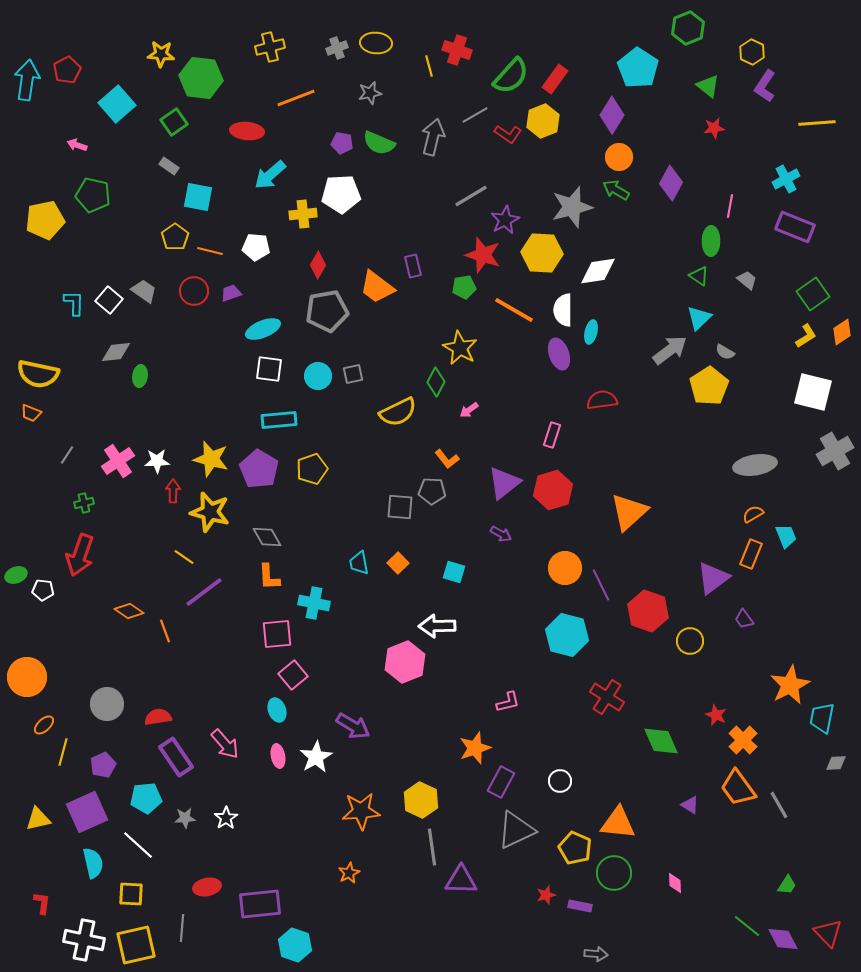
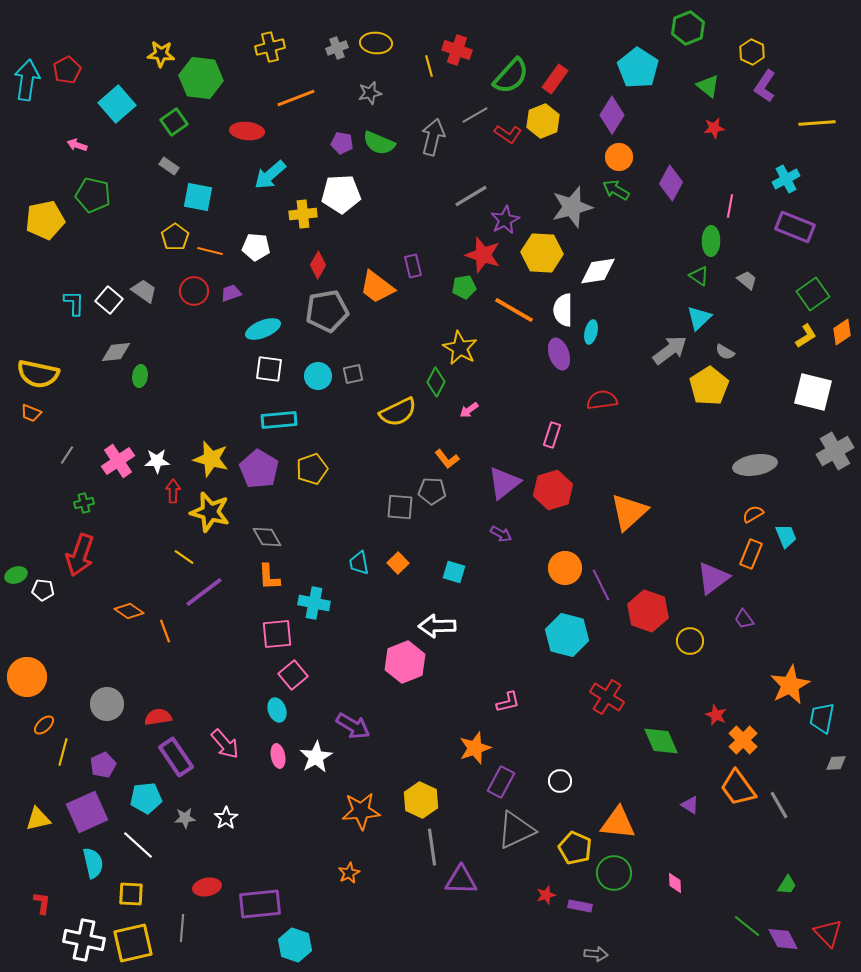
yellow square at (136, 945): moved 3 px left, 2 px up
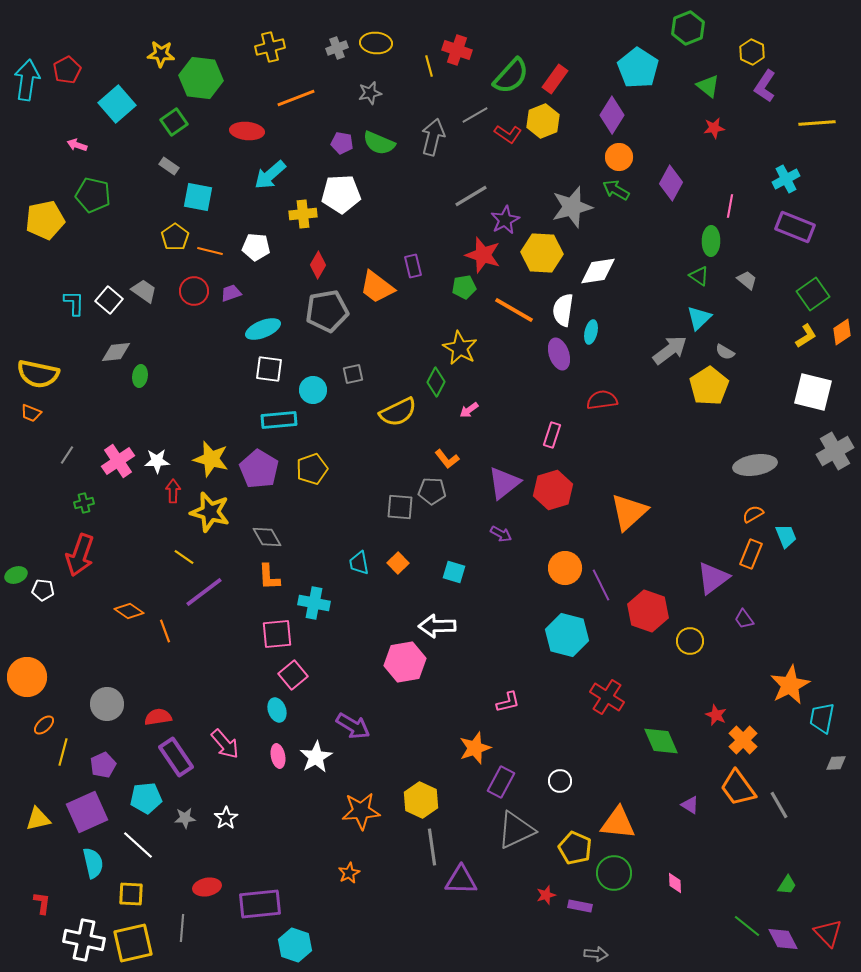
white semicircle at (563, 310): rotated 8 degrees clockwise
cyan circle at (318, 376): moved 5 px left, 14 px down
pink hexagon at (405, 662): rotated 12 degrees clockwise
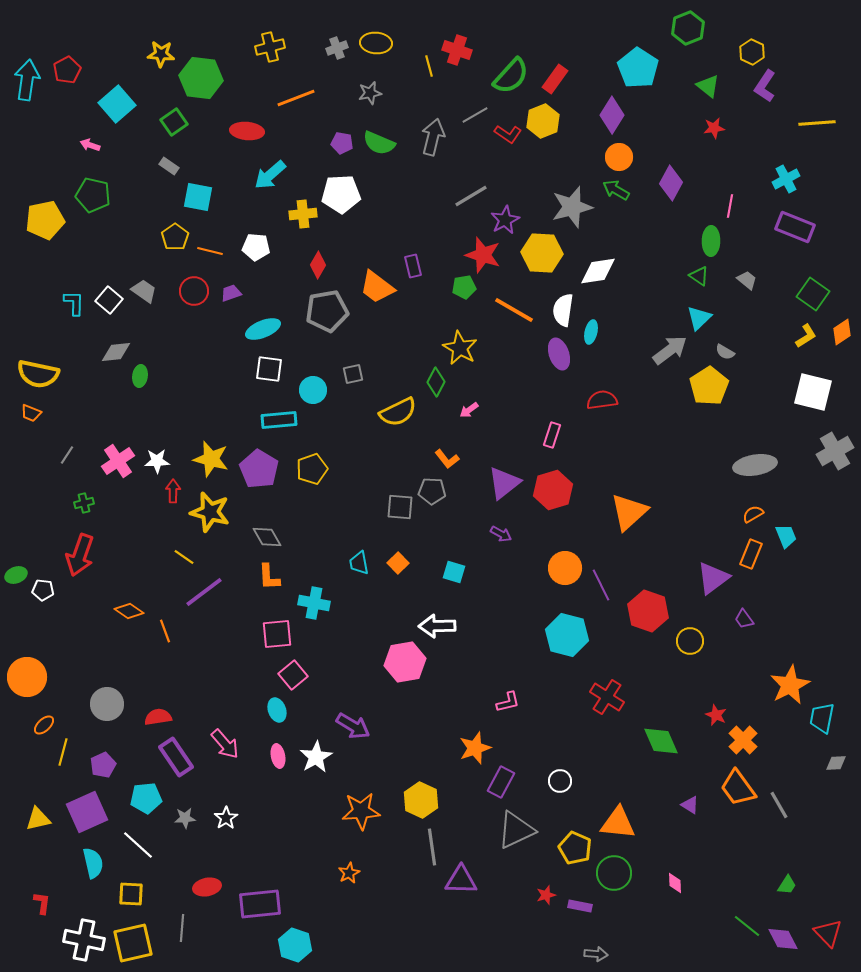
pink arrow at (77, 145): moved 13 px right
green square at (813, 294): rotated 20 degrees counterclockwise
